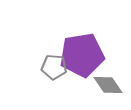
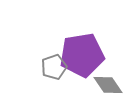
gray pentagon: rotated 25 degrees counterclockwise
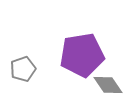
gray pentagon: moved 31 px left, 2 px down
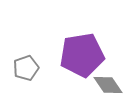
gray pentagon: moved 3 px right, 1 px up
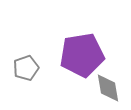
gray diamond: moved 3 px down; rotated 24 degrees clockwise
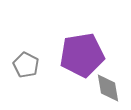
gray pentagon: moved 3 px up; rotated 25 degrees counterclockwise
